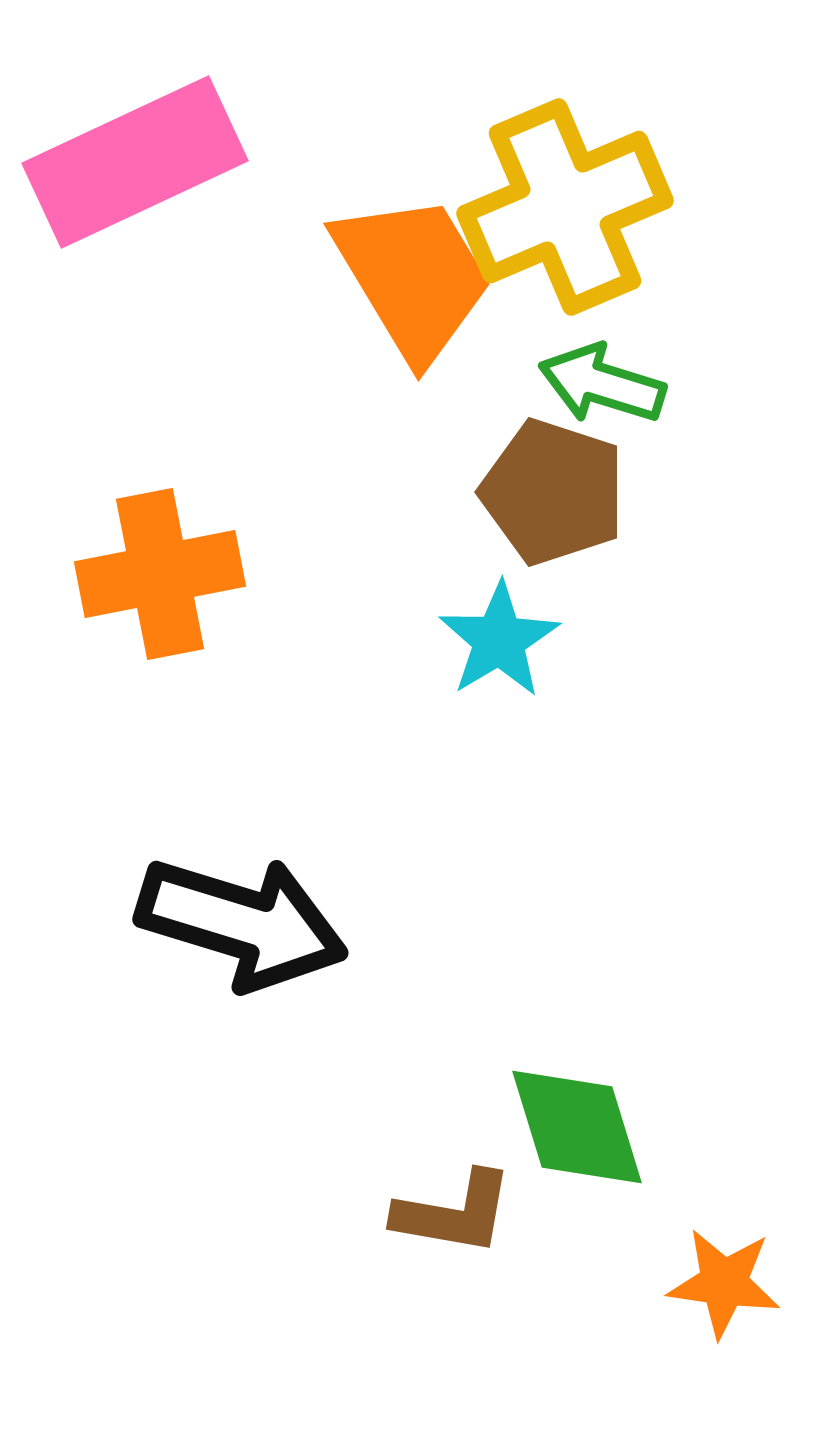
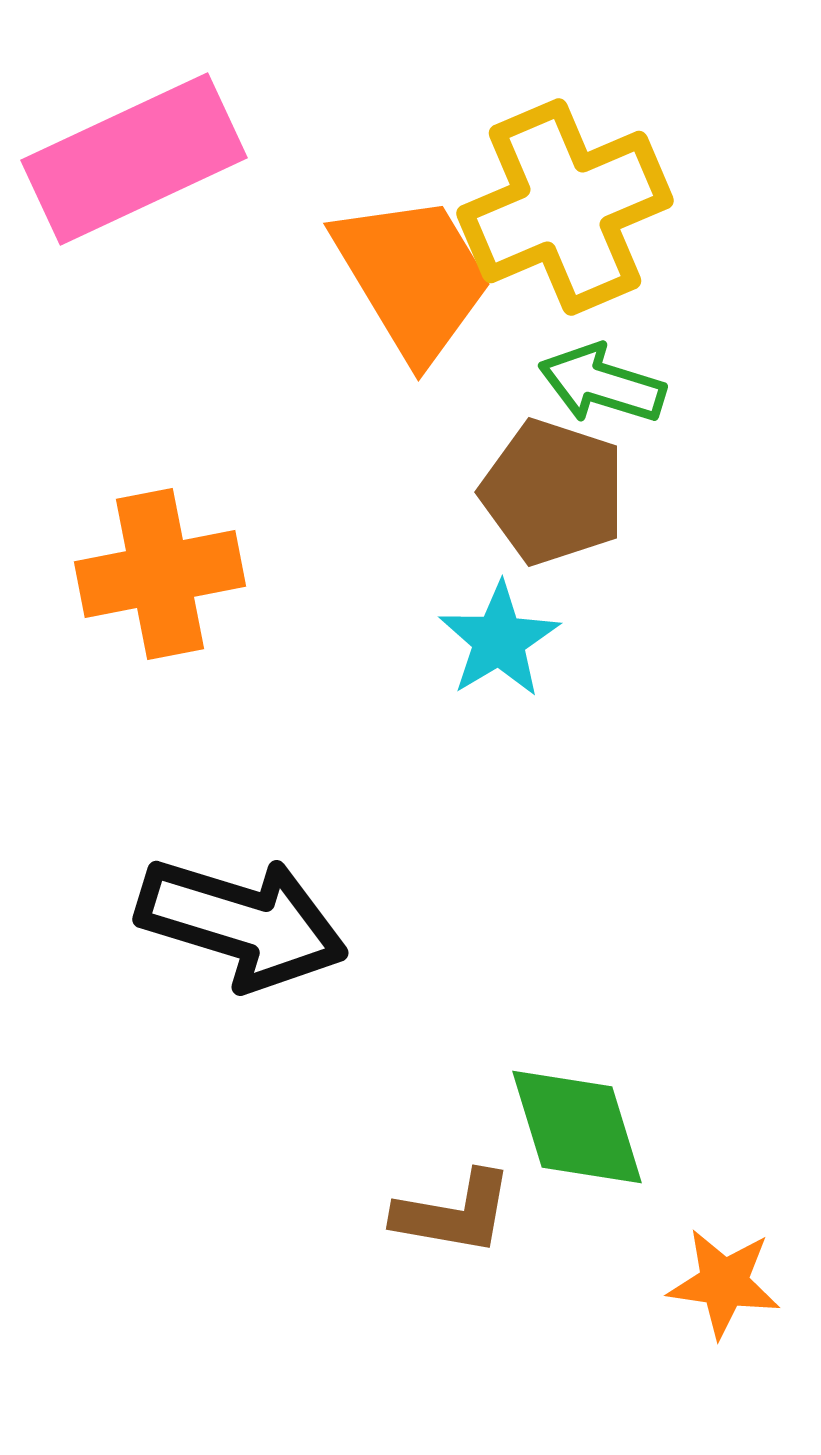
pink rectangle: moved 1 px left, 3 px up
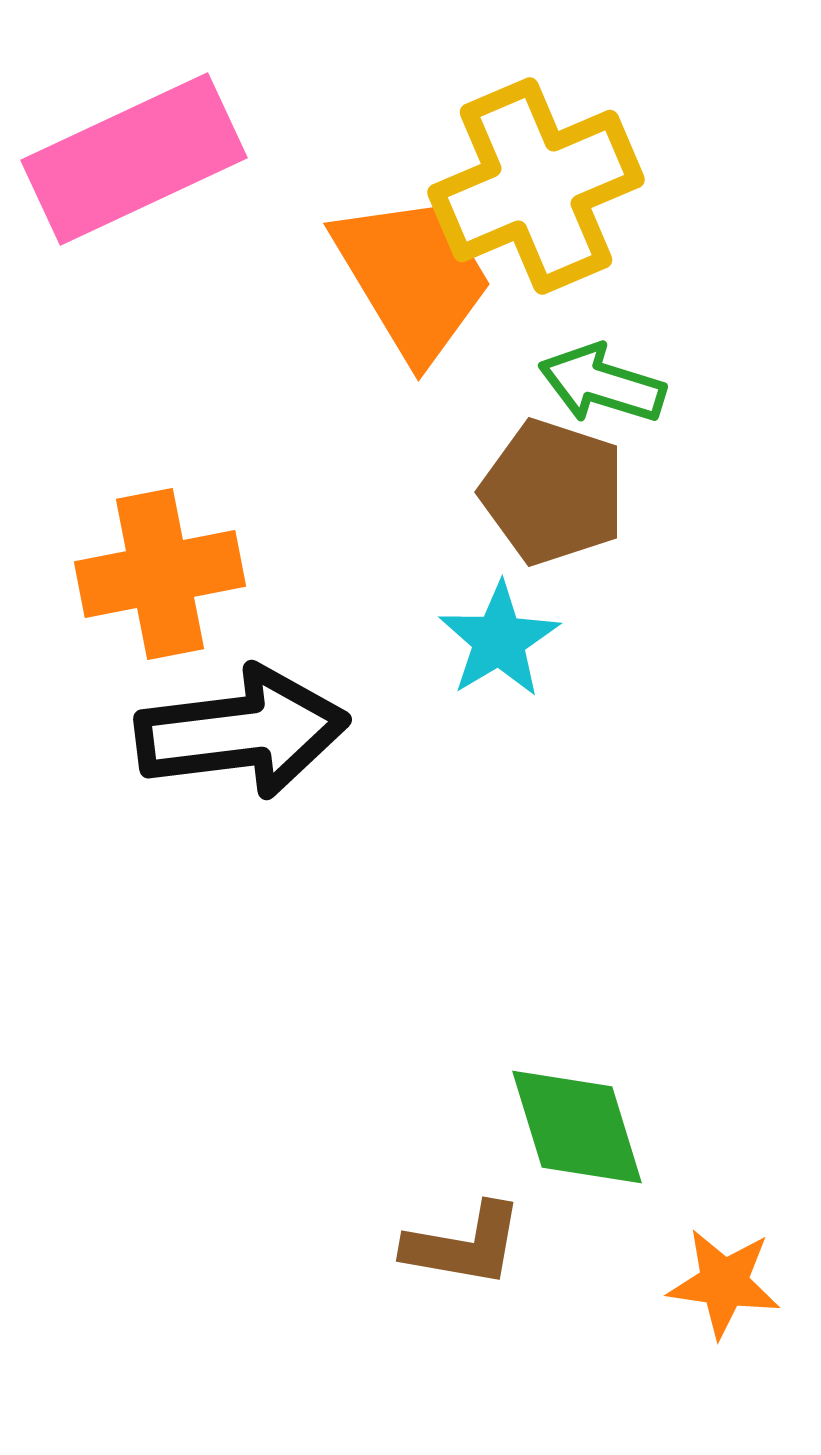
yellow cross: moved 29 px left, 21 px up
black arrow: moved 191 px up; rotated 24 degrees counterclockwise
brown L-shape: moved 10 px right, 32 px down
